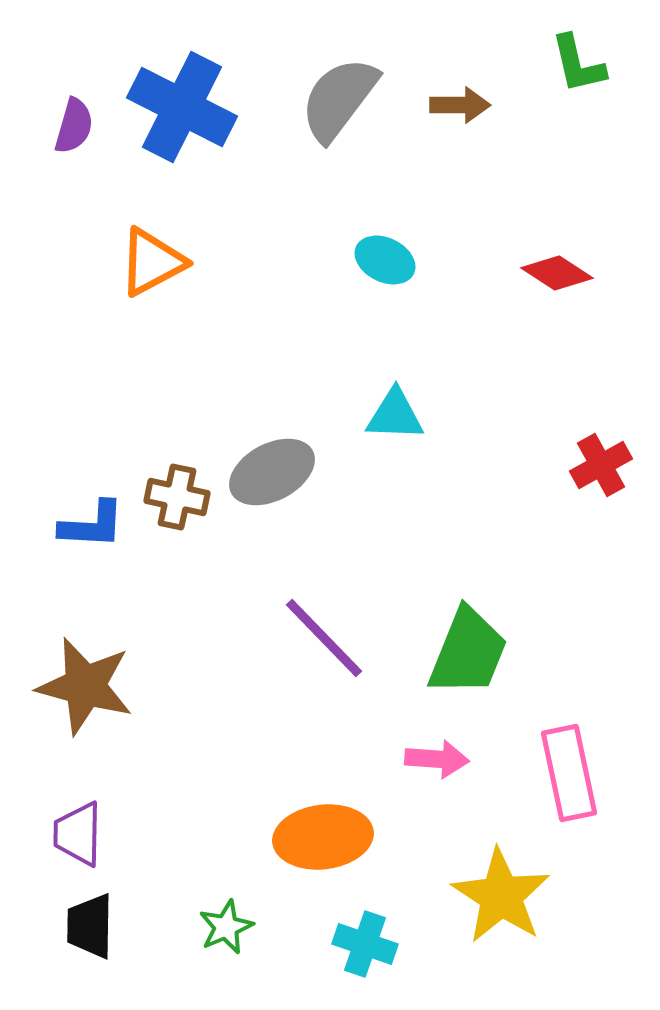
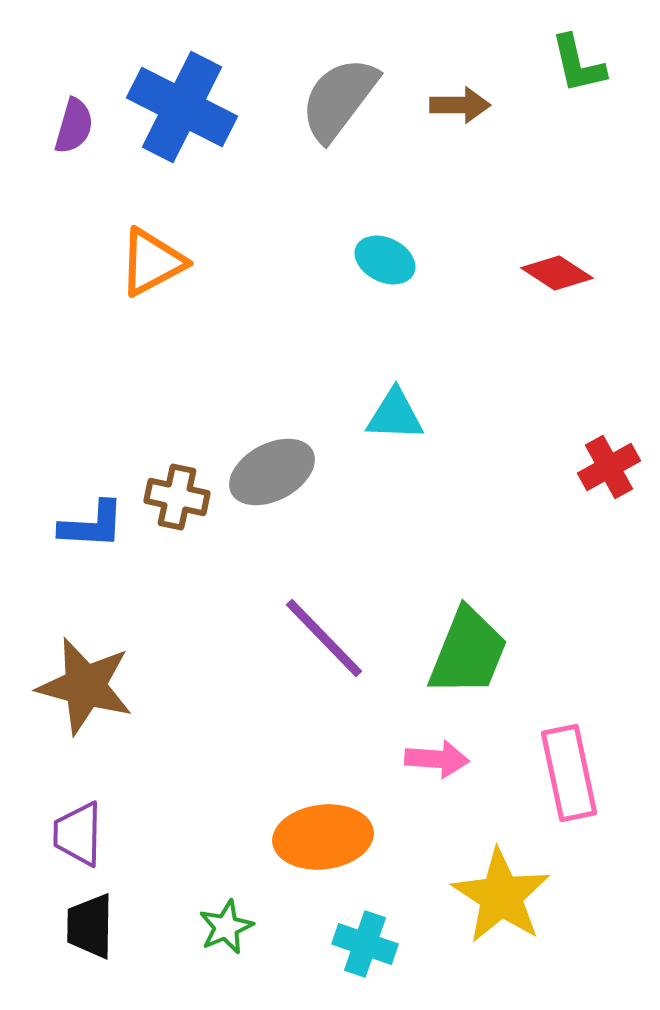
red cross: moved 8 px right, 2 px down
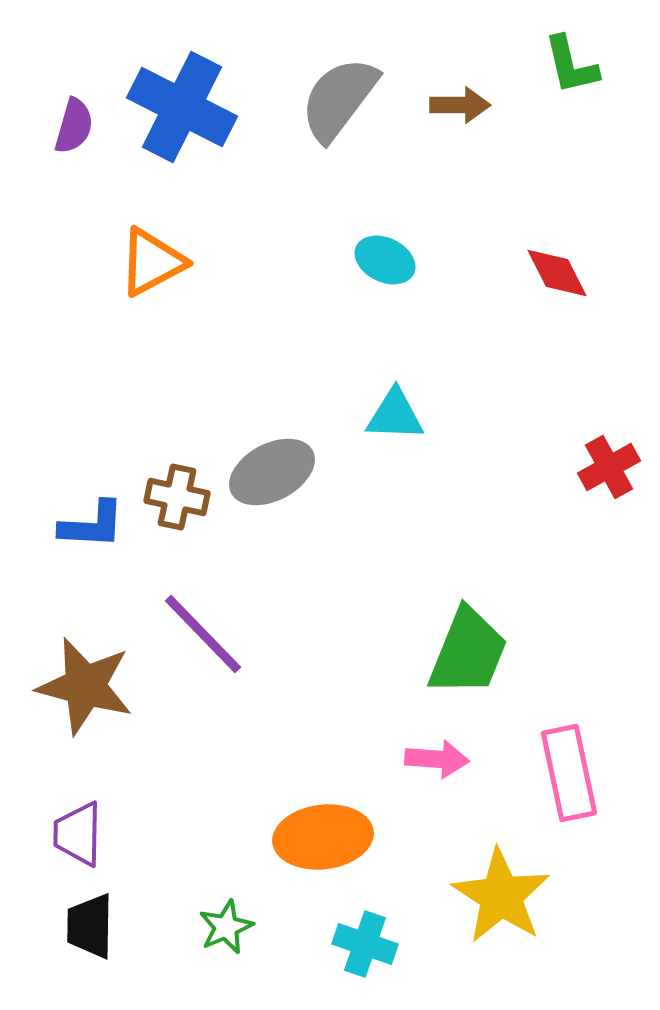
green L-shape: moved 7 px left, 1 px down
red diamond: rotated 30 degrees clockwise
purple line: moved 121 px left, 4 px up
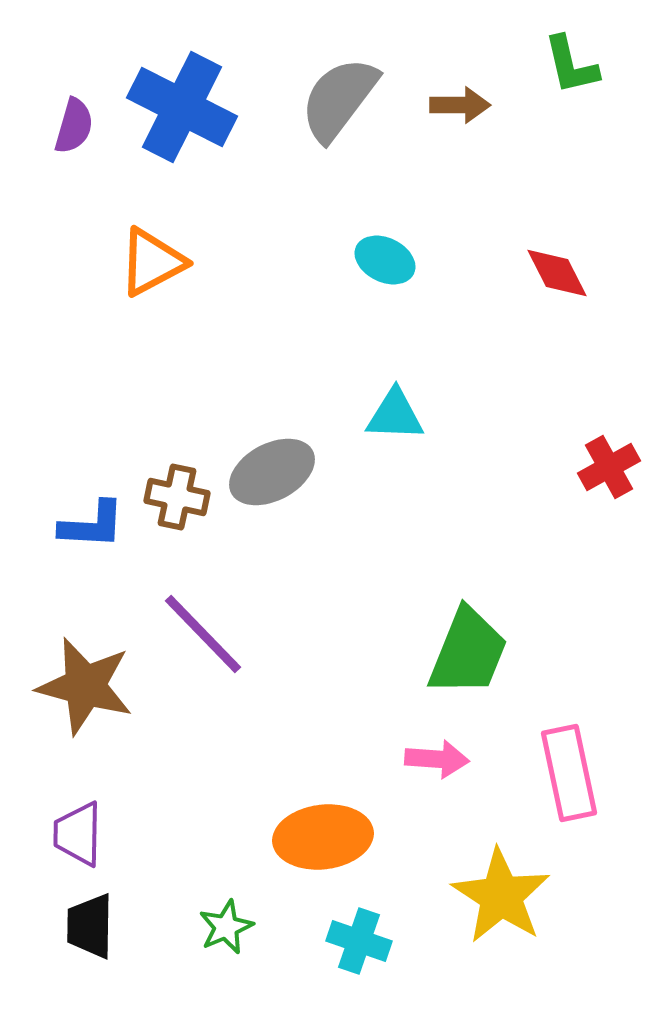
cyan cross: moved 6 px left, 3 px up
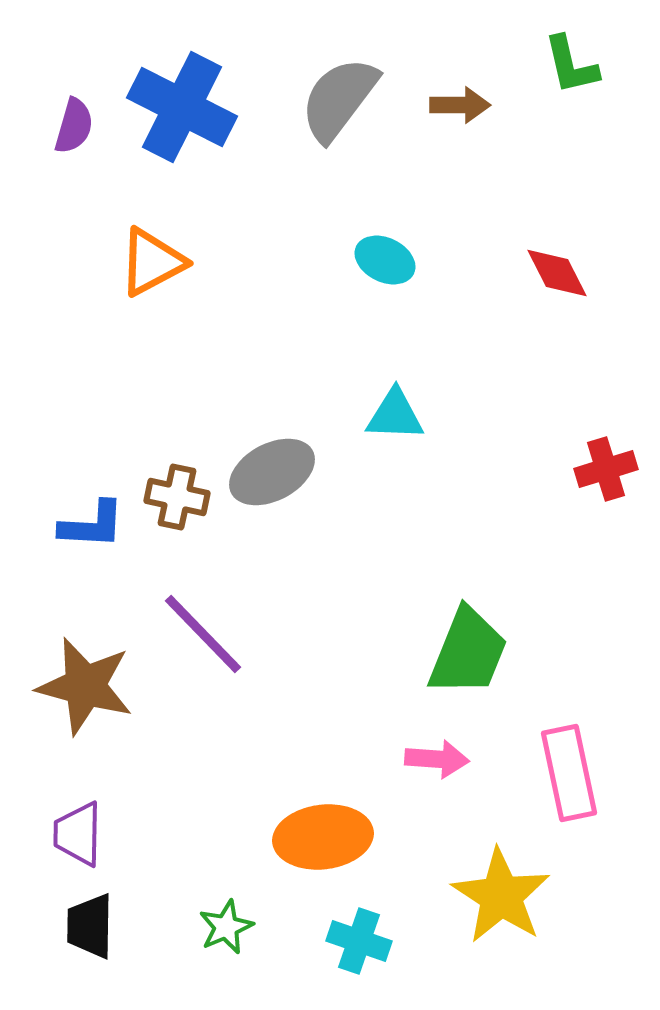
red cross: moved 3 px left, 2 px down; rotated 12 degrees clockwise
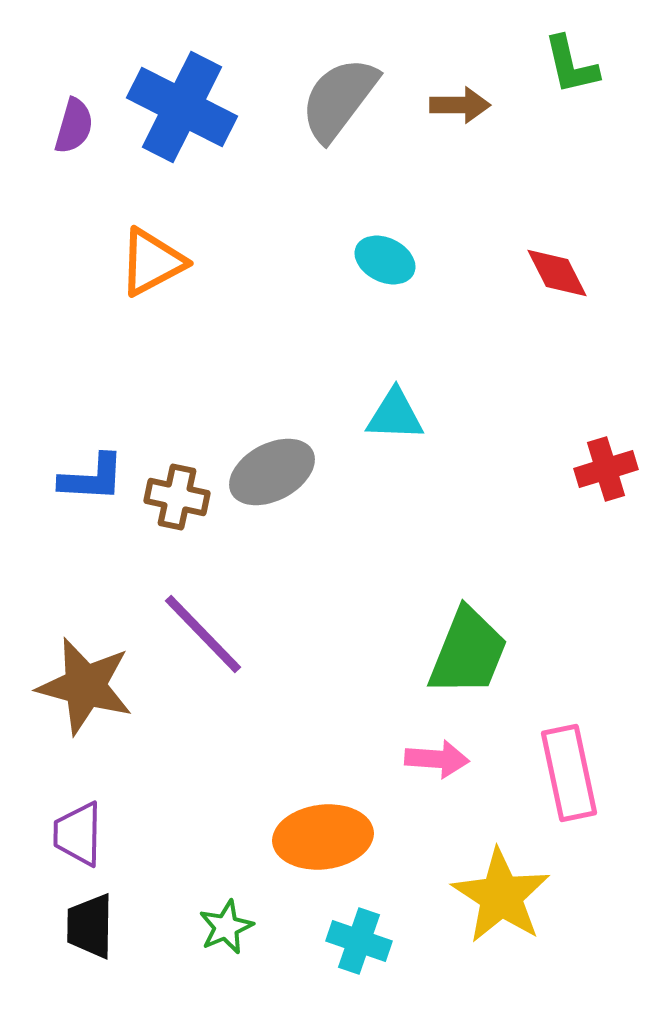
blue L-shape: moved 47 px up
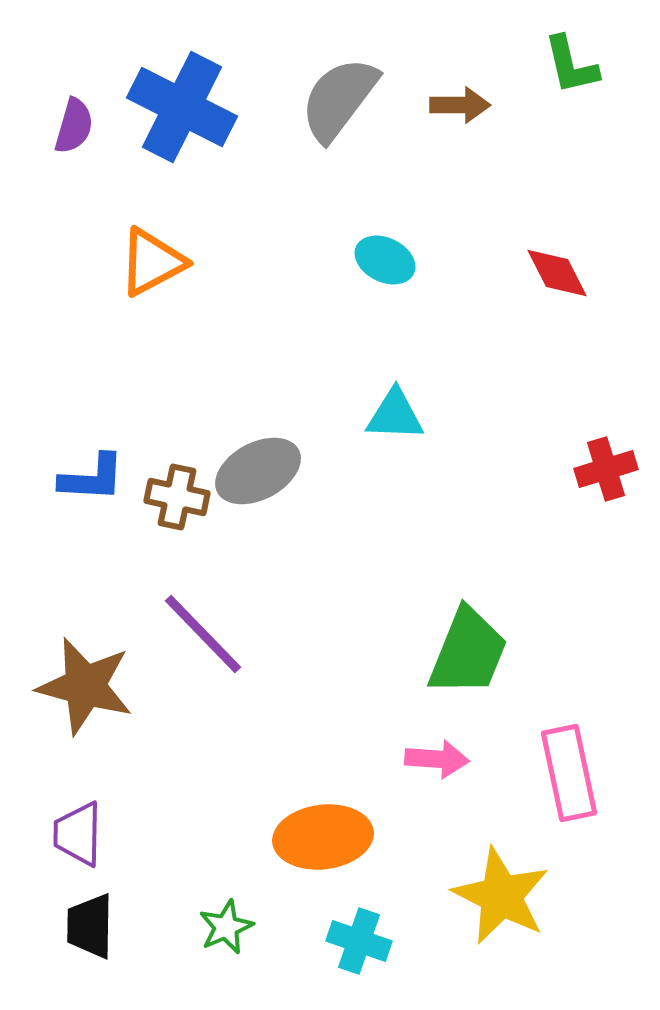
gray ellipse: moved 14 px left, 1 px up
yellow star: rotated 6 degrees counterclockwise
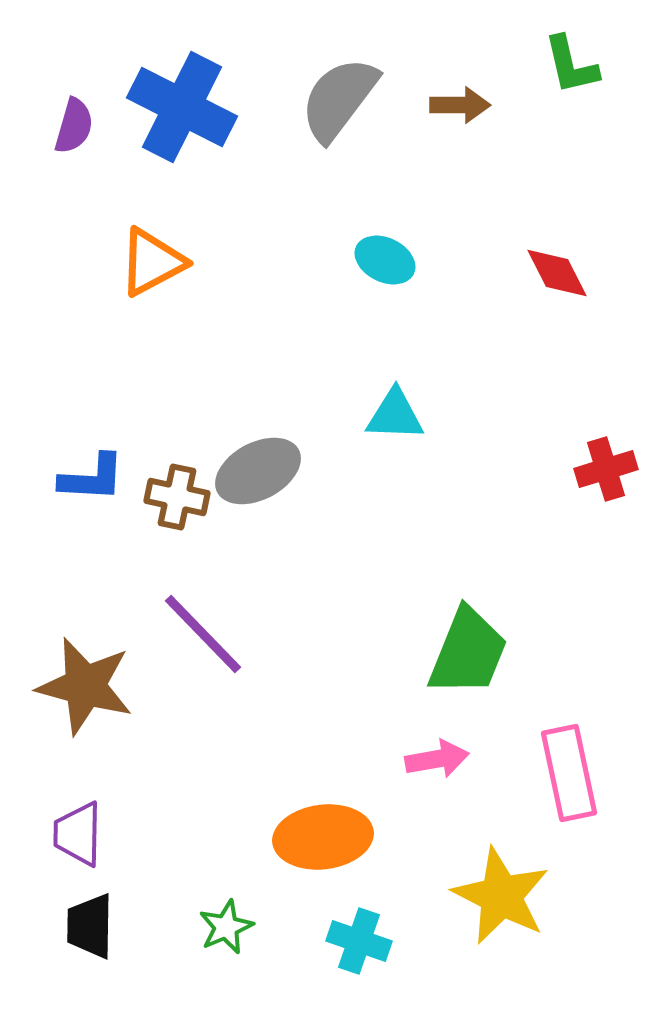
pink arrow: rotated 14 degrees counterclockwise
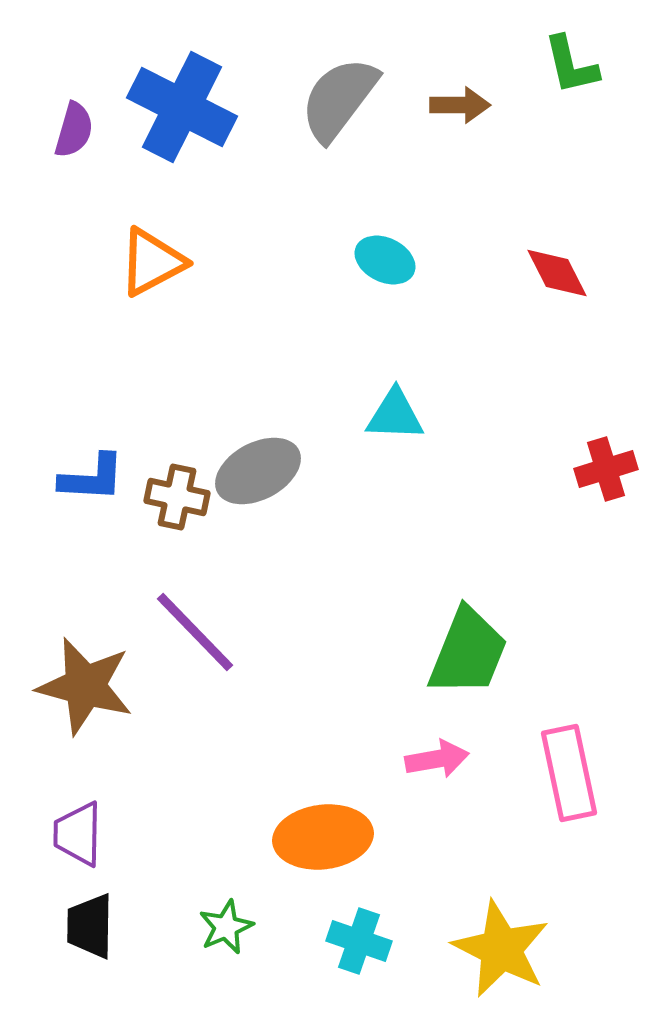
purple semicircle: moved 4 px down
purple line: moved 8 px left, 2 px up
yellow star: moved 53 px down
